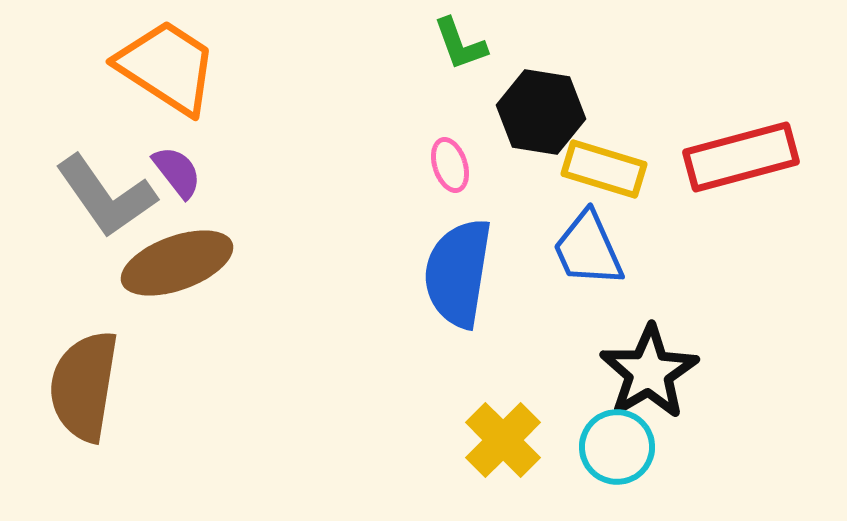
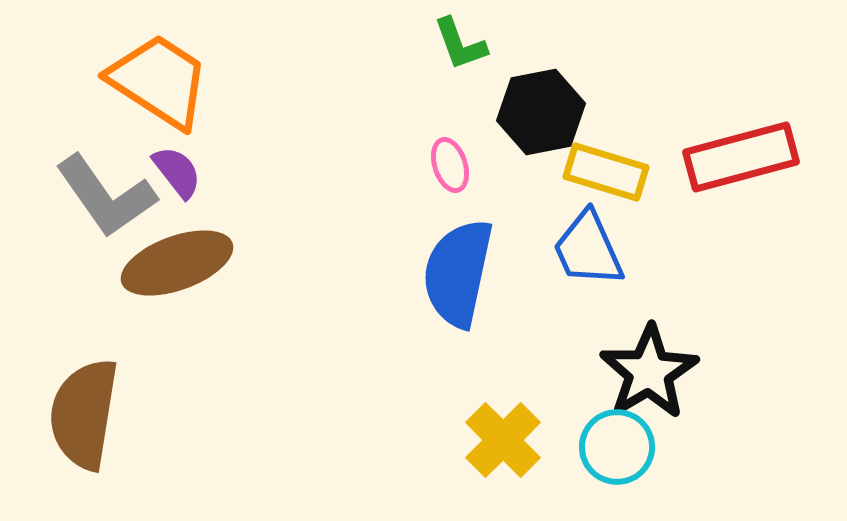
orange trapezoid: moved 8 px left, 14 px down
black hexagon: rotated 20 degrees counterclockwise
yellow rectangle: moved 2 px right, 3 px down
blue semicircle: rotated 3 degrees clockwise
brown semicircle: moved 28 px down
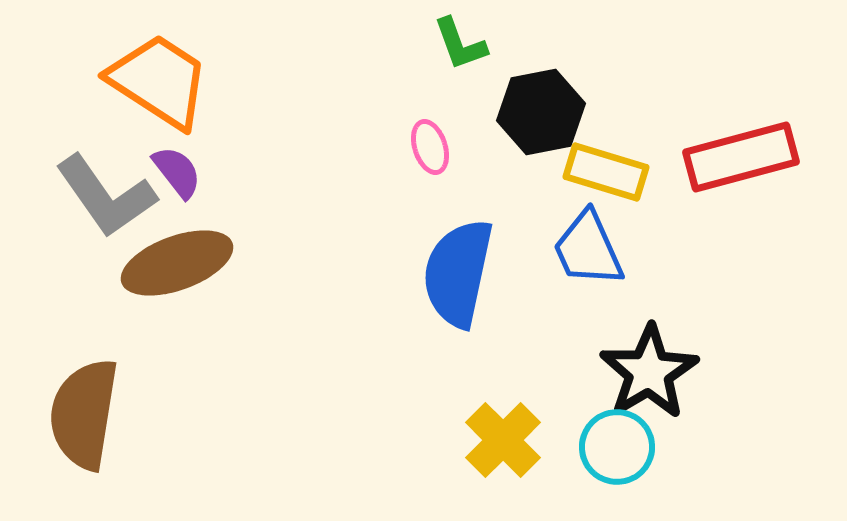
pink ellipse: moved 20 px left, 18 px up
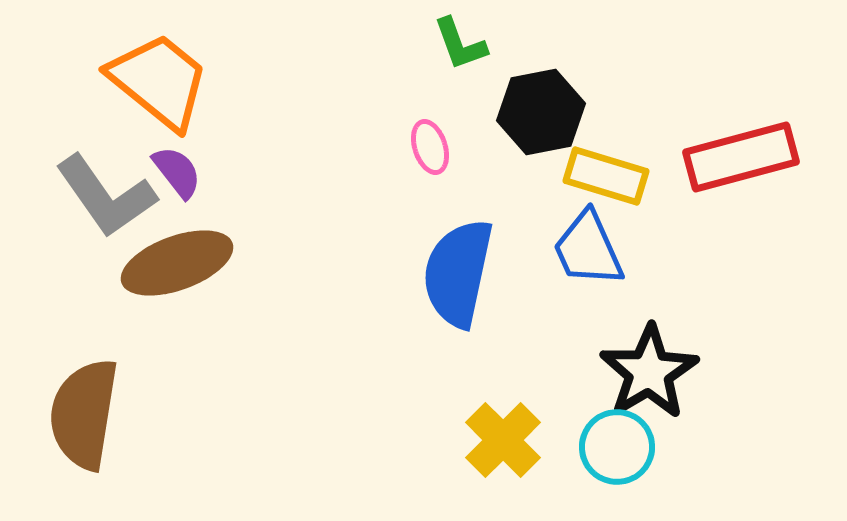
orange trapezoid: rotated 6 degrees clockwise
yellow rectangle: moved 4 px down
